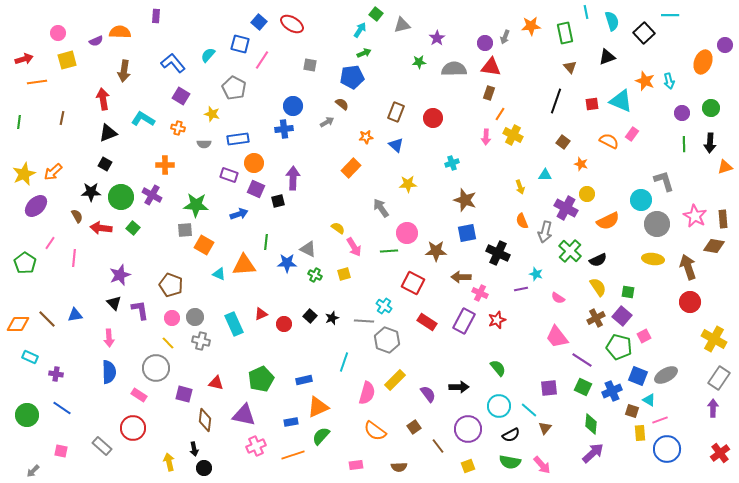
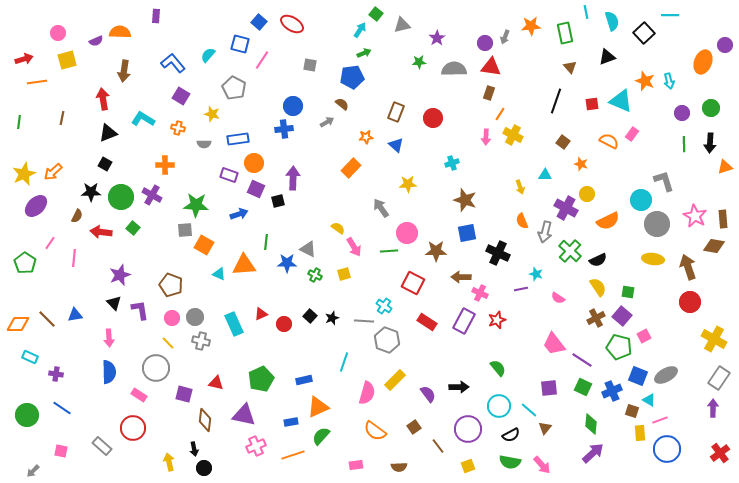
brown semicircle at (77, 216): rotated 56 degrees clockwise
red arrow at (101, 228): moved 4 px down
pink trapezoid at (557, 337): moved 3 px left, 7 px down
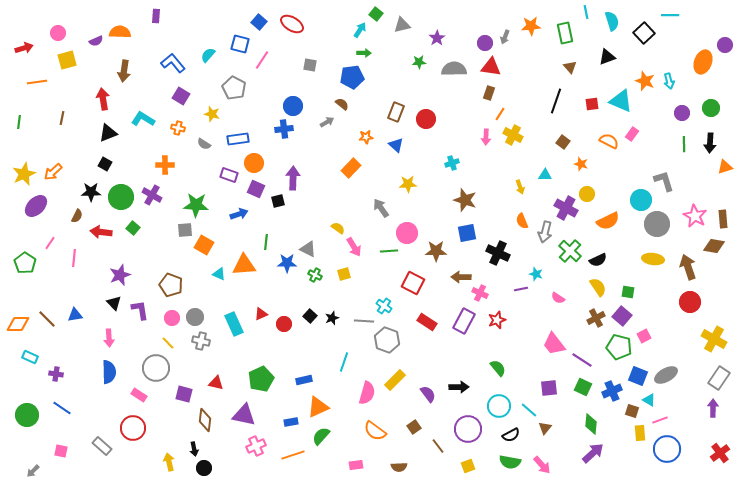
green arrow at (364, 53): rotated 24 degrees clockwise
red arrow at (24, 59): moved 11 px up
red circle at (433, 118): moved 7 px left, 1 px down
gray semicircle at (204, 144): rotated 32 degrees clockwise
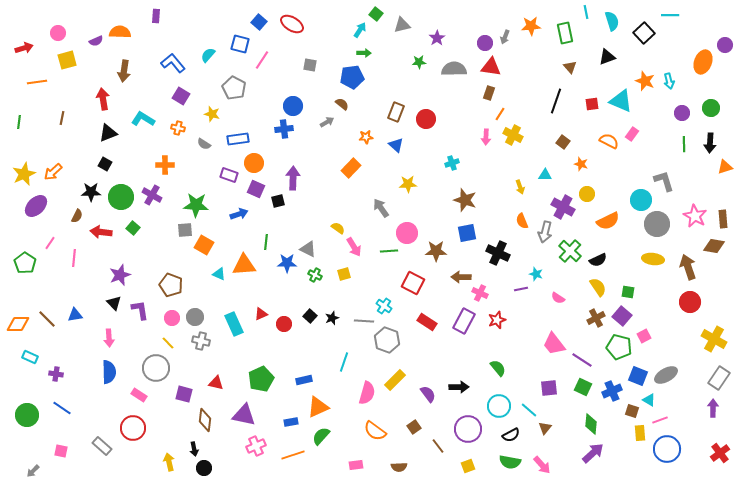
purple cross at (566, 208): moved 3 px left, 1 px up
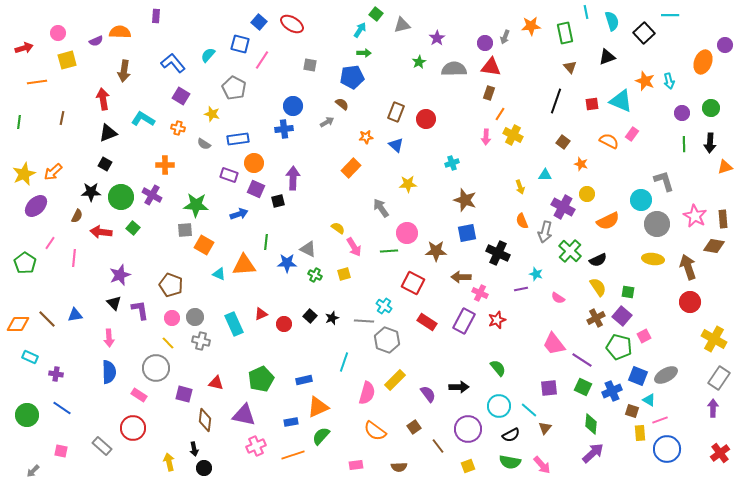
green star at (419, 62): rotated 24 degrees counterclockwise
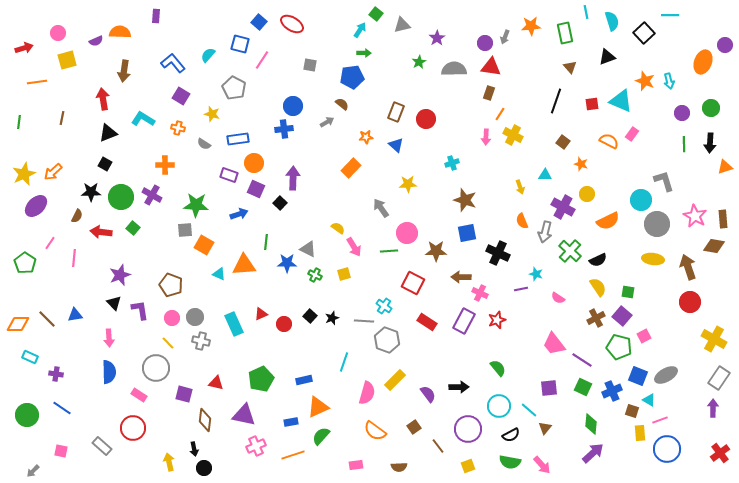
black square at (278, 201): moved 2 px right, 2 px down; rotated 32 degrees counterclockwise
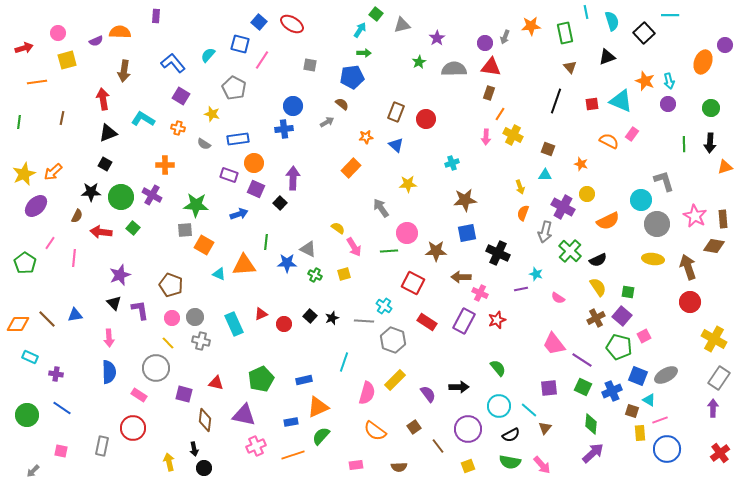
purple circle at (682, 113): moved 14 px left, 9 px up
brown square at (563, 142): moved 15 px left, 7 px down; rotated 16 degrees counterclockwise
brown star at (465, 200): rotated 25 degrees counterclockwise
orange semicircle at (522, 221): moved 1 px right, 8 px up; rotated 42 degrees clockwise
gray hexagon at (387, 340): moved 6 px right
gray rectangle at (102, 446): rotated 60 degrees clockwise
